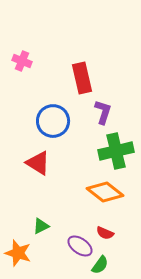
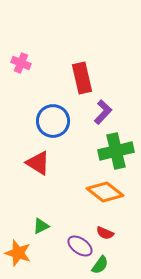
pink cross: moved 1 px left, 2 px down
purple L-shape: rotated 25 degrees clockwise
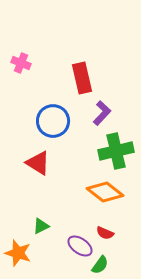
purple L-shape: moved 1 px left, 1 px down
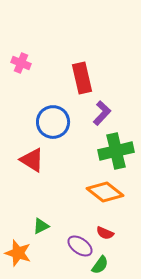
blue circle: moved 1 px down
red triangle: moved 6 px left, 3 px up
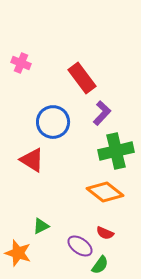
red rectangle: rotated 24 degrees counterclockwise
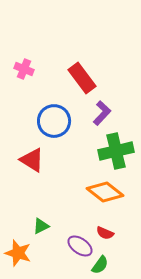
pink cross: moved 3 px right, 6 px down
blue circle: moved 1 px right, 1 px up
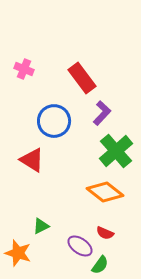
green cross: rotated 28 degrees counterclockwise
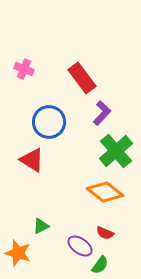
blue circle: moved 5 px left, 1 px down
